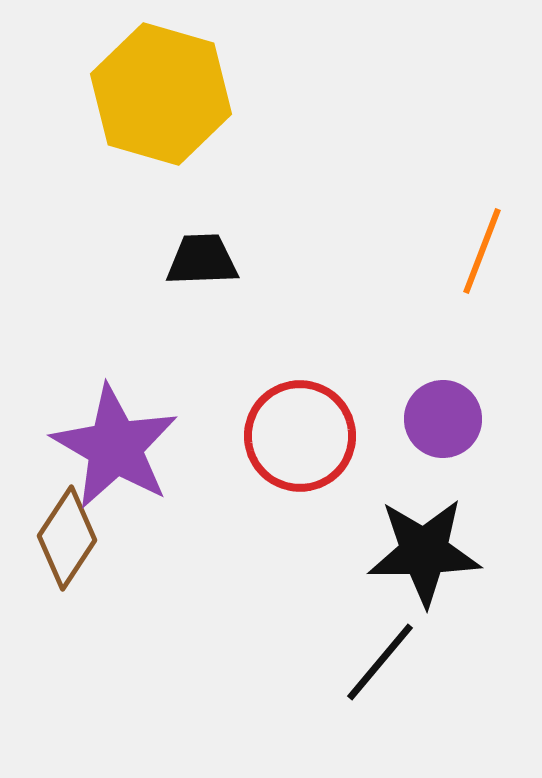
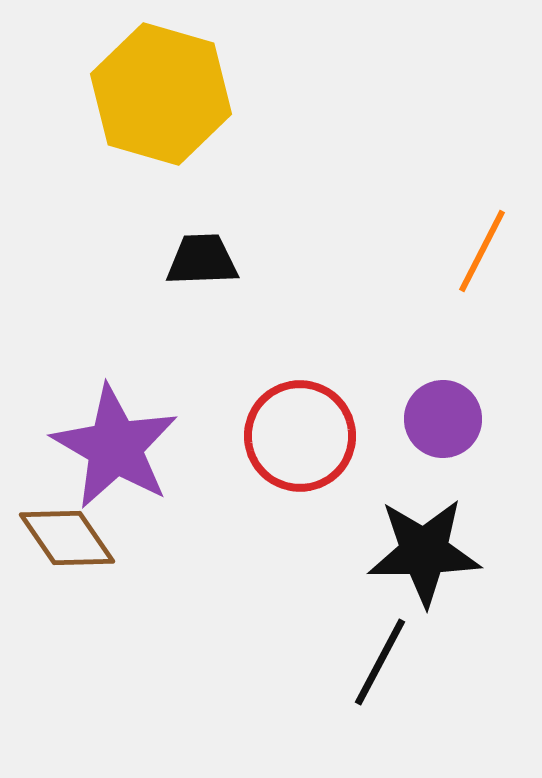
orange line: rotated 6 degrees clockwise
brown diamond: rotated 68 degrees counterclockwise
black line: rotated 12 degrees counterclockwise
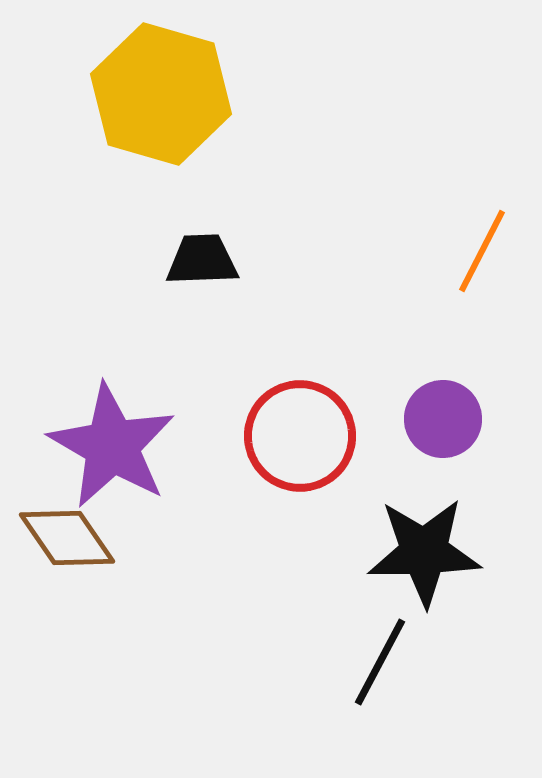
purple star: moved 3 px left, 1 px up
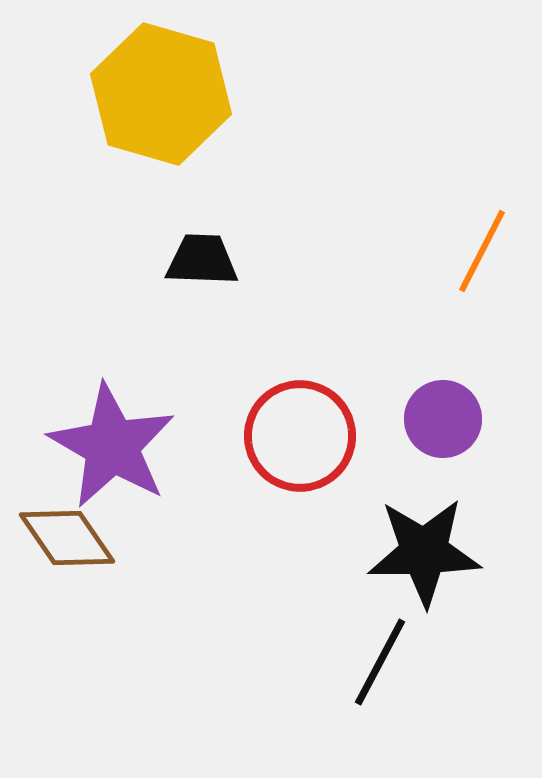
black trapezoid: rotated 4 degrees clockwise
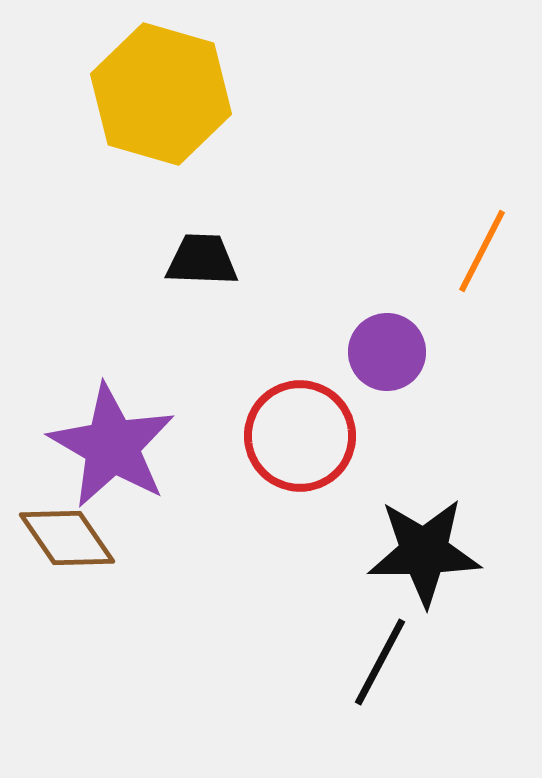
purple circle: moved 56 px left, 67 px up
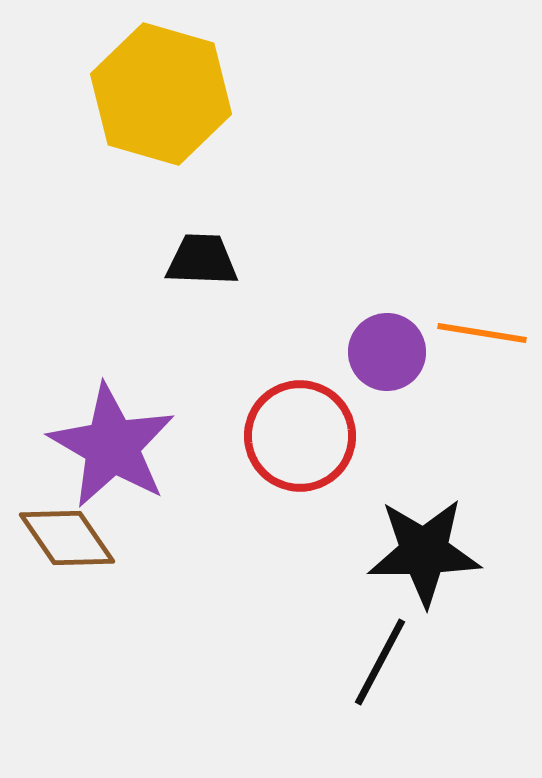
orange line: moved 82 px down; rotated 72 degrees clockwise
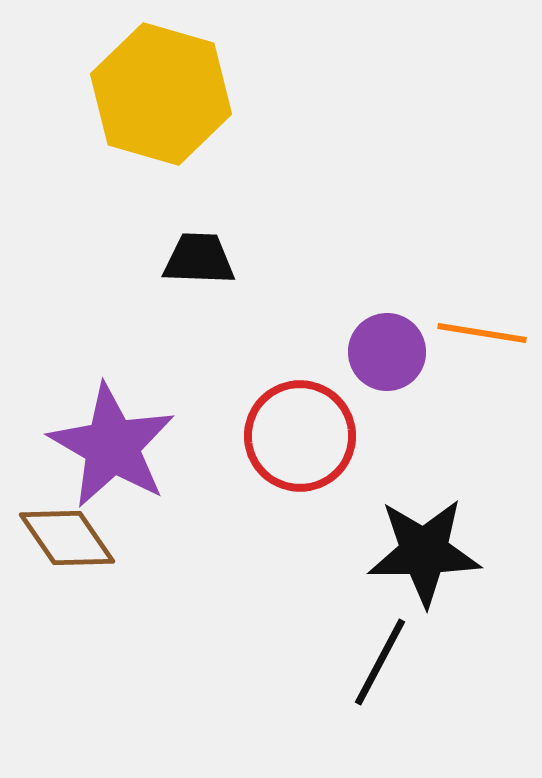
black trapezoid: moved 3 px left, 1 px up
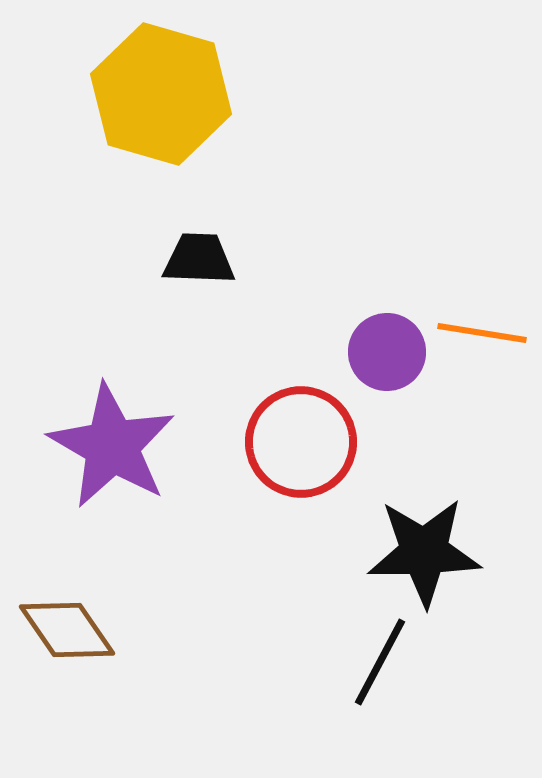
red circle: moved 1 px right, 6 px down
brown diamond: moved 92 px down
